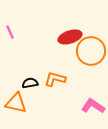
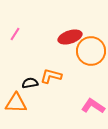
pink line: moved 5 px right, 2 px down; rotated 56 degrees clockwise
orange L-shape: moved 4 px left, 3 px up
orange triangle: rotated 10 degrees counterclockwise
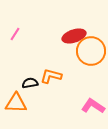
red ellipse: moved 4 px right, 1 px up
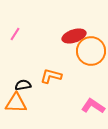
black semicircle: moved 7 px left, 2 px down
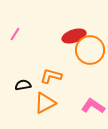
orange circle: moved 1 px left, 1 px up
orange triangle: moved 29 px right; rotated 30 degrees counterclockwise
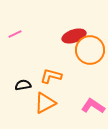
pink line: rotated 32 degrees clockwise
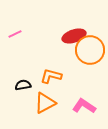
pink L-shape: moved 9 px left
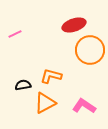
red ellipse: moved 11 px up
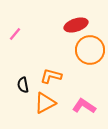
red ellipse: moved 2 px right
pink line: rotated 24 degrees counterclockwise
black semicircle: rotated 91 degrees counterclockwise
